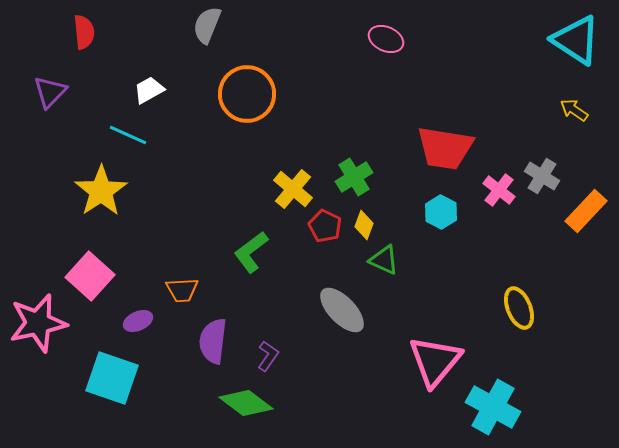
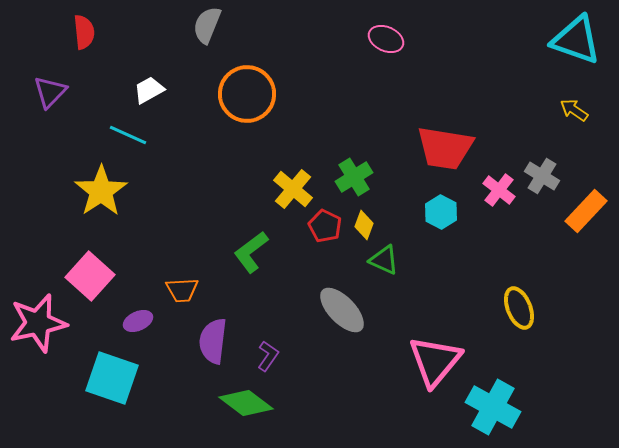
cyan triangle: rotated 14 degrees counterclockwise
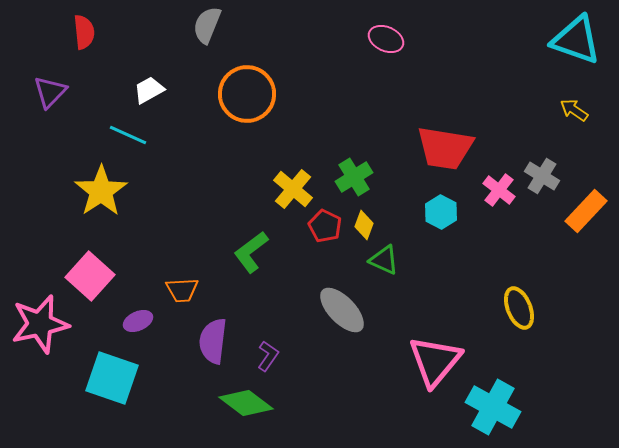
pink star: moved 2 px right, 1 px down
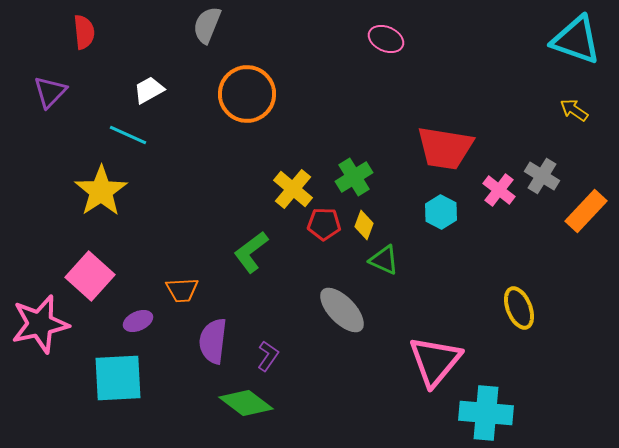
red pentagon: moved 1 px left, 2 px up; rotated 24 degrees counterclockwise
cyan square: moved 6 px right; rotated 22 degrees counterclockwise
cyan cross: moved 7 px left, 6 px down; rotated 24 degrees counterclockwise
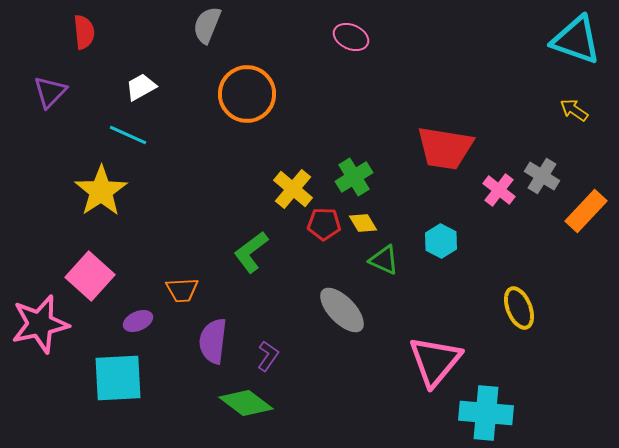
pink ellipse: moved 35 px left, 2 px up
white trapezoid: moved 8 px left, 3 px up
cyan hexagon: moved 29 px down
yellow diamond: moved 1 px left, 2 px up; rotated 52 degrees counterclockwise
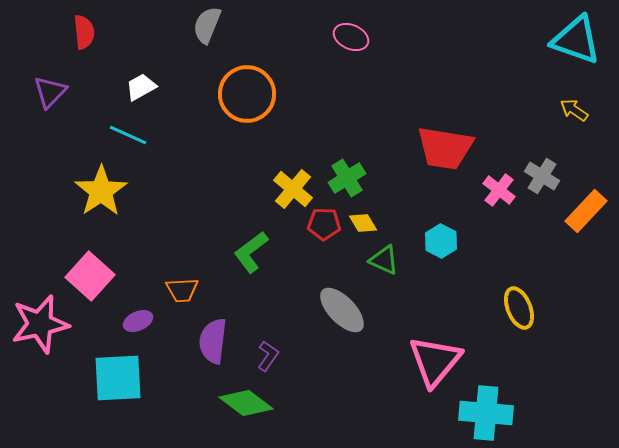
green cross: moved 7 px left, 1 px down
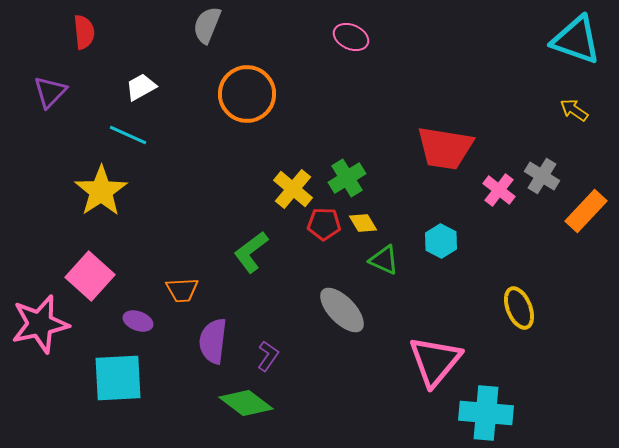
purple ellipse: rotated 44 degrees clockwise
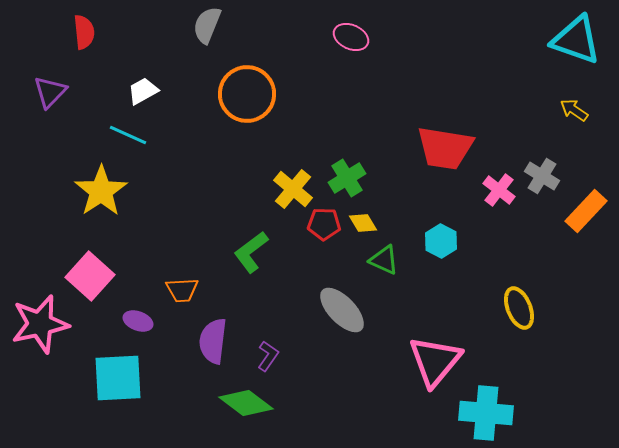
white trapezoid: moved 2 px right, 4 px down
